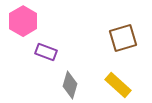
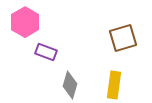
pink hexagon: moved 2 px right, 1 px down
yellow rectangle: moved 4 px left; rotated 56 degrees clockwise
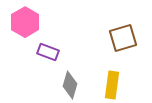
purple rectangle: moved 2 px right
yellow rectangle: moved 2 px left
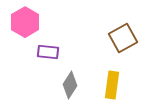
brown square: rotated 12 degrees counterclockwise
purple rectangle: rotated 15 degrees counterclockwise
gray diamond: rotated 16 degrees clockwise
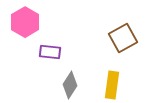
purple rectangle: moved 2 px right
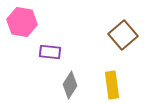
pink hexagon: moved 3 px left; rotated 20 degrees counterclockwise
brown square: moved 3 px up; rotated 12 degrees counterclockwise
yellow rectangle: rotated 16 degrees counterclockwise
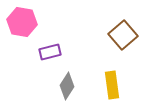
purple rectangle: rotated 20 degrees counterclockwise
gray diamond: moved 3 px left, 1 px down
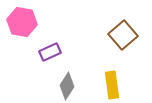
purple rectangle: rotated 10 degrees counterclockwise
